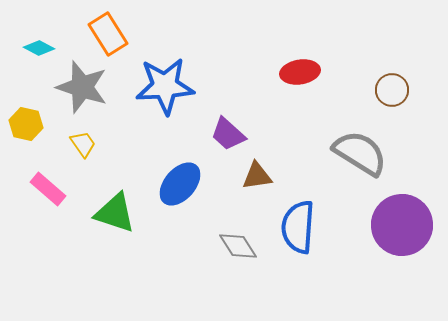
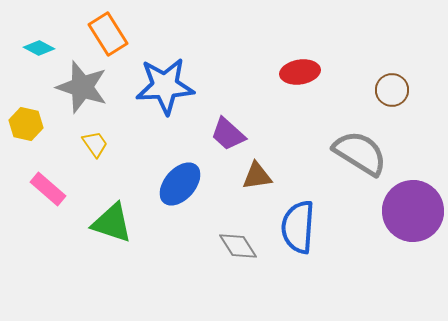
yellow trapezoid: moved 12 px right
green triangle: moved 3 px left, 10 px down
purple circle: moved 11 px right, 14 px up
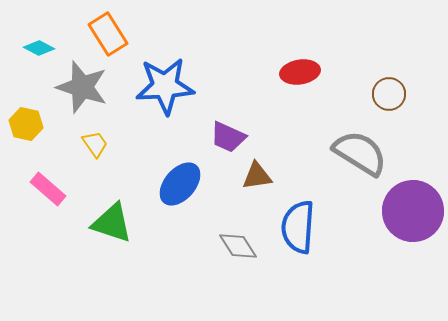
brown circle: moved 3 px left, 4 px down
purple trapezoid: moved 3 px down; rotated 18 degrees counterclockwise
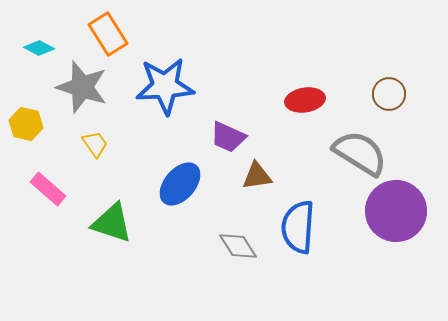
red ellipse: moved 5 px right, 28 px down
purple circle: moved 17 px left
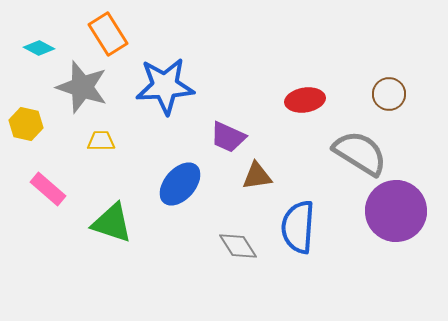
yellow trapezoid: moved 6 px right, 3 px up; rotated 56 degrees counterclockwise
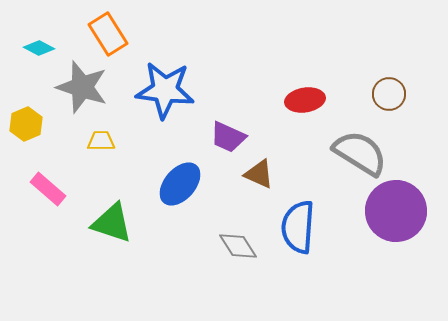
blue star: moved 4 px down; rotated 10 degrees clockwise
yellow hexagon: rotated 24 degrees clockwise
brown triangle: moved 2 px right, 2 px up; rotated 32 degrees clockwise
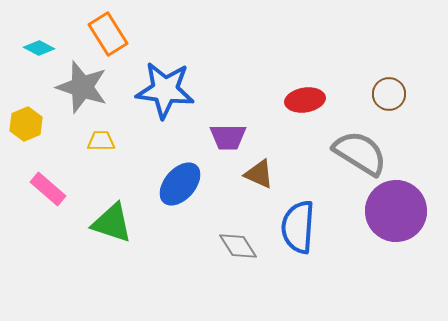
purple trapezoid: rotated 24 degrees counterclockwise
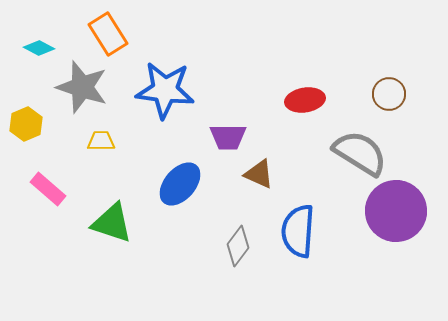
blue semicircle: moved 4 px down
gray diamond: rotated 69 degrees clockwise
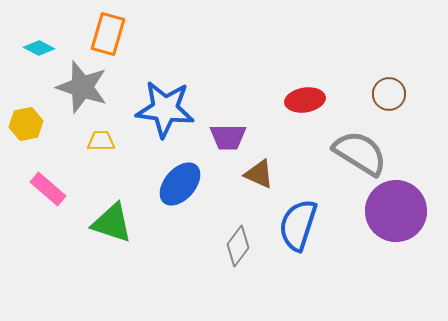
orange rectangle: rotated 48 degrees clockwise
blue star: moved 19 px down
yellow hexagon: rotated 12 degrees clockwise
blue semicircle: moved 6 px up; rotated 14 degrees clockwise
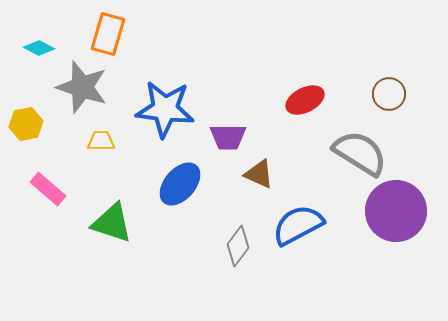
red ellipse: rotated 18 degrees counterclockwise
blue semicircle: rotated 44 degrees clockwise
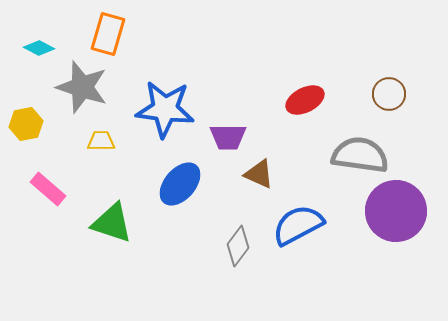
gray semicircle: moved 2 px down; rotated 24 degrees counterclockwise
